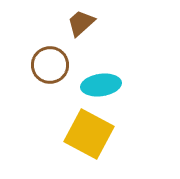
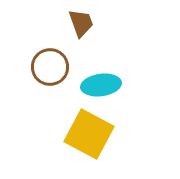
brown trapezoid: rotated 112 degrees clockwise
brown circle: moved 2 px down
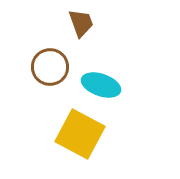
cyan ellipse: rotated 27 degrees clockwise
yellow square: moved 9 px left
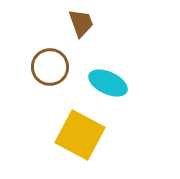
cyan ellipse: moved 7 px right, 2 px up; rotated 6 degrees clockwise
yellow square: moved 1 px down
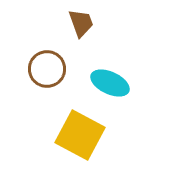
brown circle: moved 3 px left, 2 px down
cyan ellipse: moved 2 px right
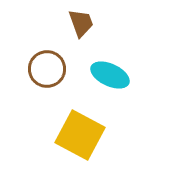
cyan ellipse: moved 8 px up
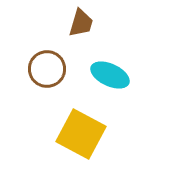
brown trapezoid: rotated 36 degrees clockwise
yellow square: moved 1 px right, 1 px up
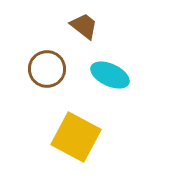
brown trapezoid: moved 3 px right, 3 px down; rotated 68 degrees counterclockwise
yellow square: moved 5 px left, 3 px down
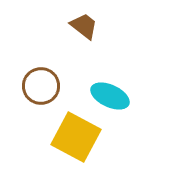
brown circle: moved 6 px left, 17 px down
cyan ellipse: moved 21 px down
